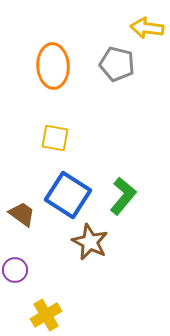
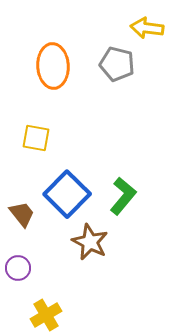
yellow square: moved 19 px left
blue square: moved 1 px left, 1 px up; rotated 12 degrees clockwise
brown trapezoid: rotated 16 degrees clockwise
purple circle: moved 3 px right, 2 px up
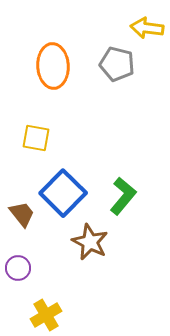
blue square: moved 4 px left, 1 px up
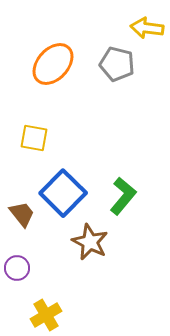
orange ellipse: moved 2 px up; rotated 45 degrees clockwise
yellow square: moved 2 px left
purple circle: moved 1 px left
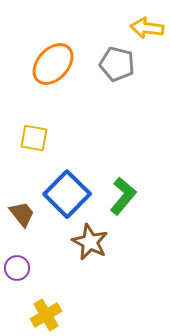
blue square: moved 4 px right, 1 px down
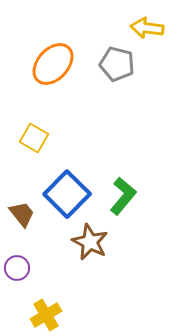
yellow square: rotated 20 degrees clockwise
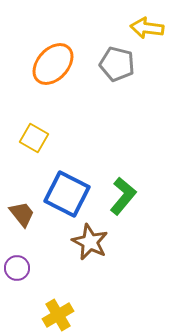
blue square: rotated 18 degrees counterclockwise
yellow cross: moved 12 px right
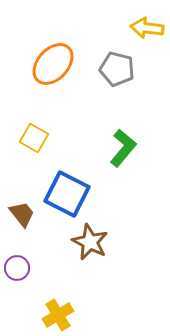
gray pentagon: moved 5 px down
green L-shape: moved 48 px up
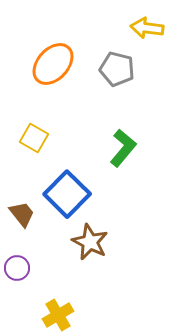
blue square: rotated 18 degrees clockwise
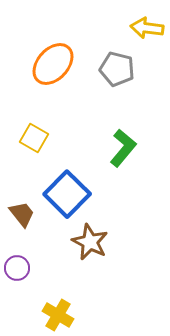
yellow cross: rotated 28 degrees counterclockwise
